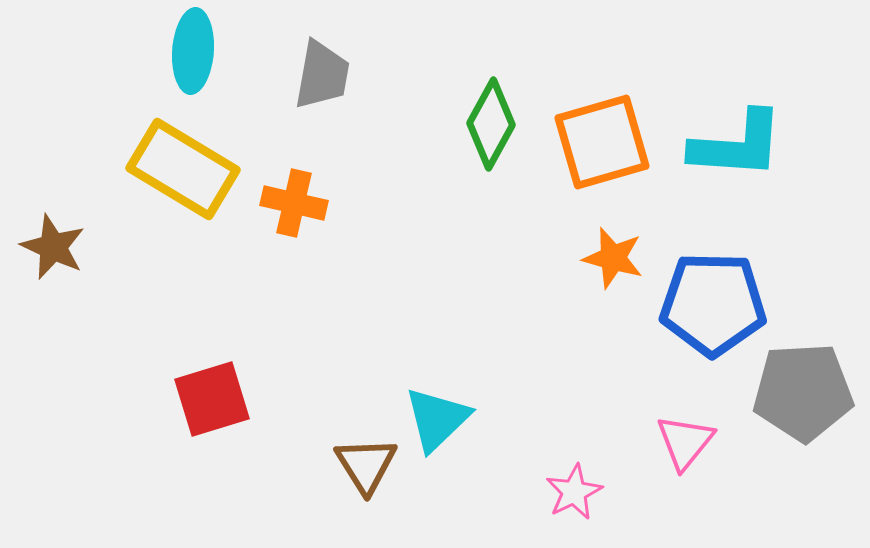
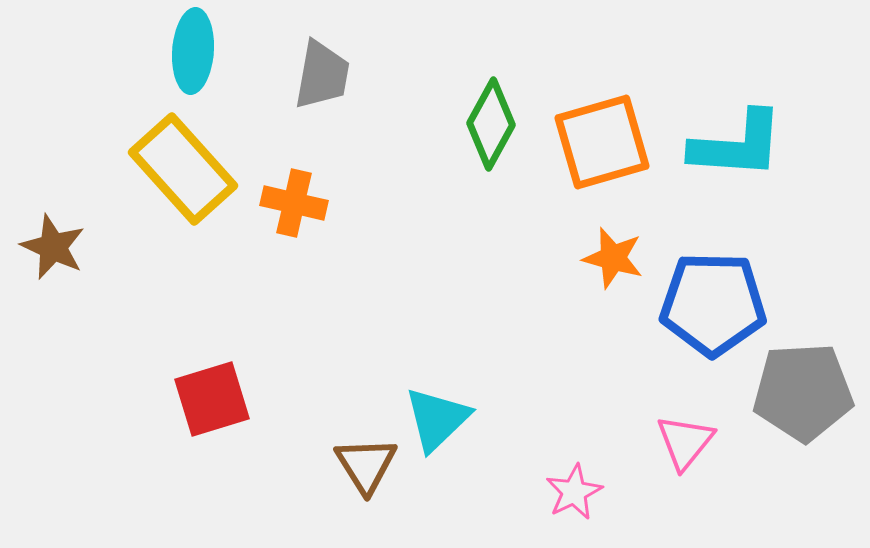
yellow rectangle: rotated 17 degrees clockwise
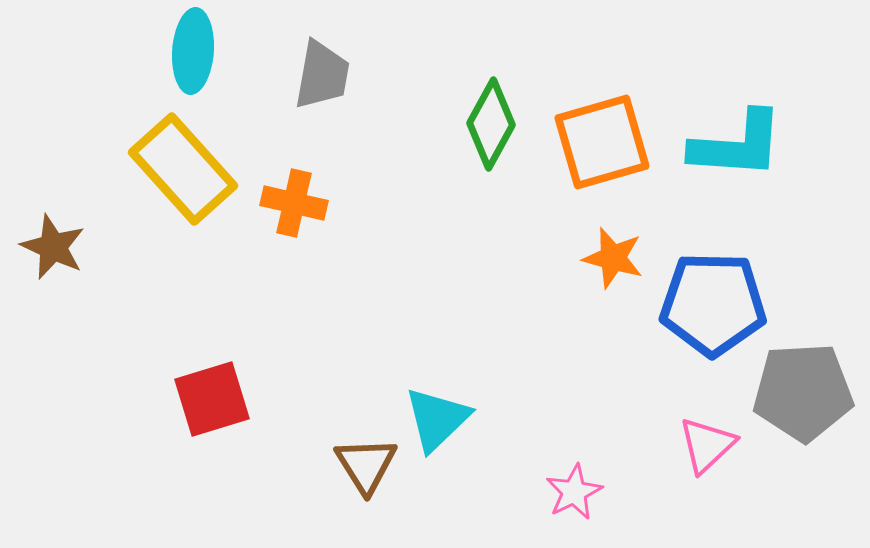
pink triangle: moved 22 px right, 3 px down; rotated 8 degrees clockwise
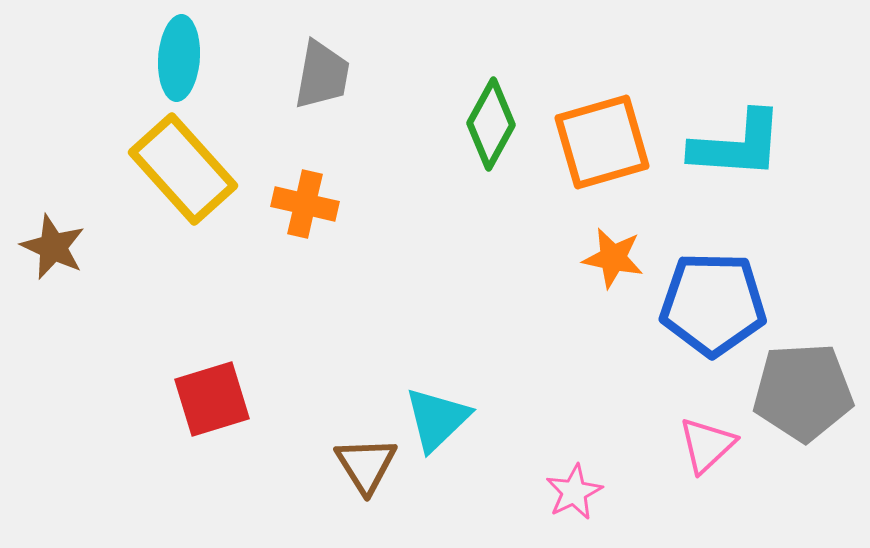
cyan ellipse: moved 14 px left, 7 px down
orange cross: moved 11 px right, 1 px down
orange star: rotated 4 degrees counterclockwise
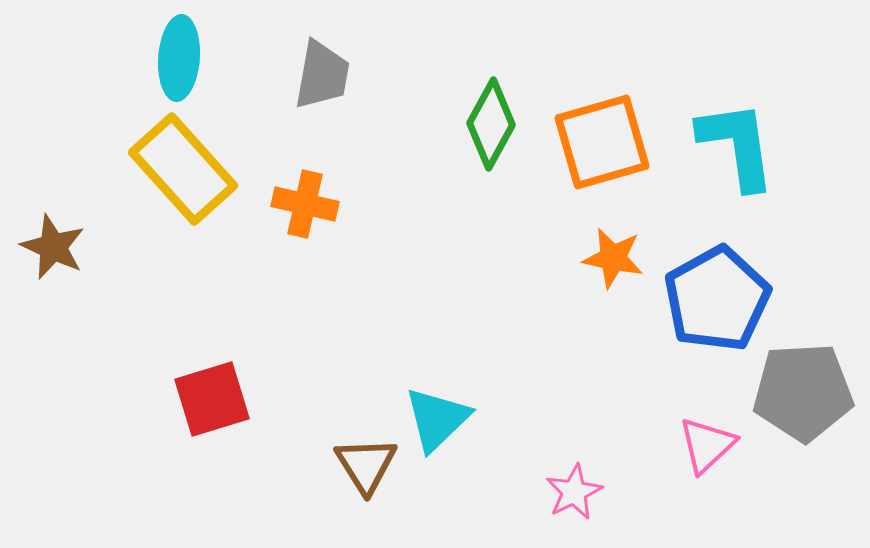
cyan L-shape: rotated 102 degrees counterclockwise
blue pentagon: moved 4 px right, 5 px up; rotated 30 degrees counterclockwise
